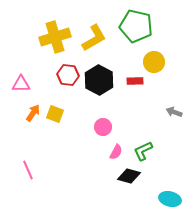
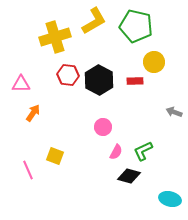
yellow L-shape: moved 17 px up
yellow square: moved 42 px down
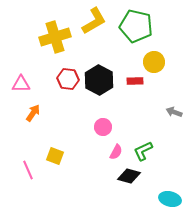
red hexagon: moved 4 px down
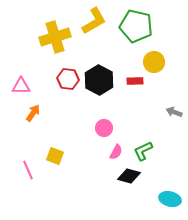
pink triangle: moved 2 px down
pink circle: moved 1 px right, 1 px down
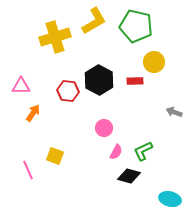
red hexagon: moved 12 px down
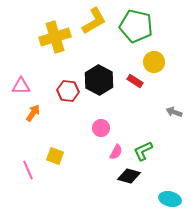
red rectangle: rotated 35 degrees clockwise
pink circle: moved 3 px left
